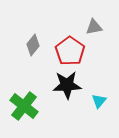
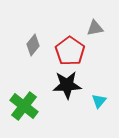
gray triangle: moved 1 px right, 1 px down
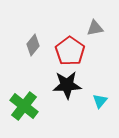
cyan triangle: moved 1 px right
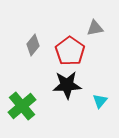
green cross: moved 2 px left; rotated 12 degrees clockwise
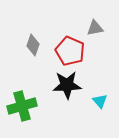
gray diamond: rotated 20 degrees counterclockwise
red pentagon: rotated 12 degrees counterclockwise
cyan triangle: rotated 21 degrees counterclockwise
green cross: rotated 24 degrees clockwise
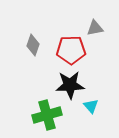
red pentagon: moved 1 px right, 1 px up; rotated 24 degrees counterclockwise
black star: moved 3 px right
cyan triangle: moved 9 px left, 5 px down
green cross: moved 25 px right, 9 px down
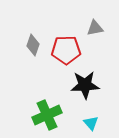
red pentagon: moved 5 px left
black star: moved 15 px right
cyan triangle: moved 17 px down
green cross: rotated 8 degrees counterclockwise
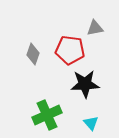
gray diamond: moved 9 px down
red pentagon: moved 4 px right; rotated 8 degrees clockwise
black star: moved 1 px up
